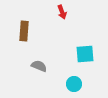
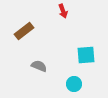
red arrow: moved 1 px right, 1 px up
brown rectangle: rotated 48 degrees clockwise
cyan square: moved 1 px right, 1 px down
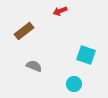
red arrow: moved 3 px left; rotated 88 degrees clockwise
cyan square: rotated 24 degrees clockwise
gray semicircle: moved 5 px left
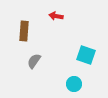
red arrow: moved 4 px left, 5 px down; rotated 32 degrees clockwise
brown rectangle: rotated 48 degrees counterclockwise
gray semicircle: moved 5 px up; rotated 77 degrees counterclockwise
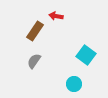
brown rectangle: moved 11 px right; rotated 30 degrees clockwise
cyan square: rotated 18 degrees clockwise
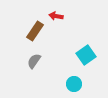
cyan square: rotated 18 degrees clockwise
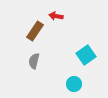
gray semicircle: rotated 21 degrees counterclockwise
